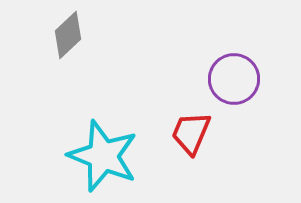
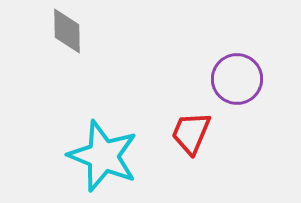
gray diamond: moved 1 px left, 4 px up; rotated 48 degrees counterclockwise
purple circle: moved 3 px right
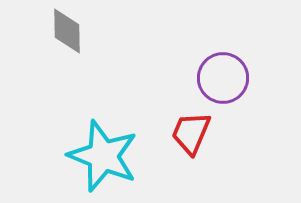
purple circle: moved 14 px left, 1 px up
